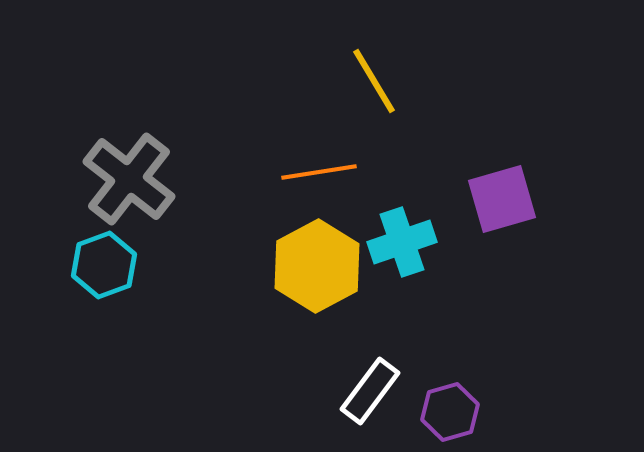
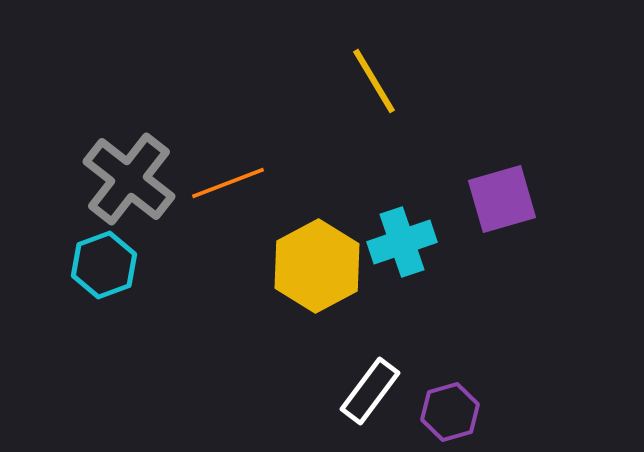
orange line: moved 91 px left, 11 px down; rotated 12 degrees counterclockwise
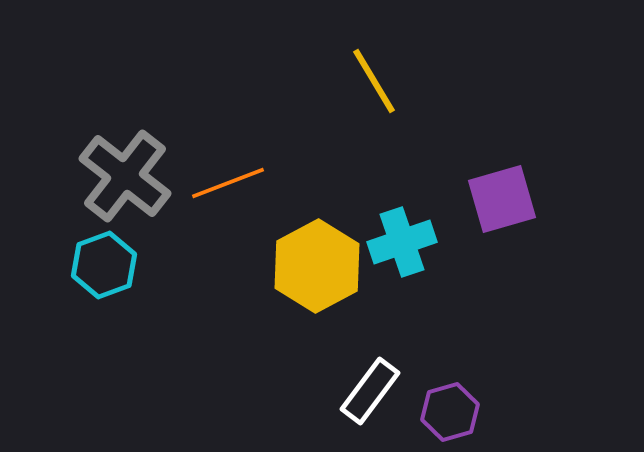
gray cross: moved 4 px left, 3 px up
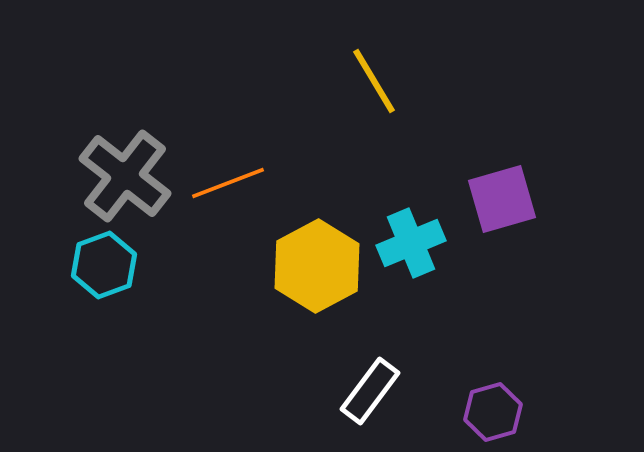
cyan cross: moved 9 px right, 1 px down; rotated 4 degrees counterclockwise
purple hexagon: moved 43 px right
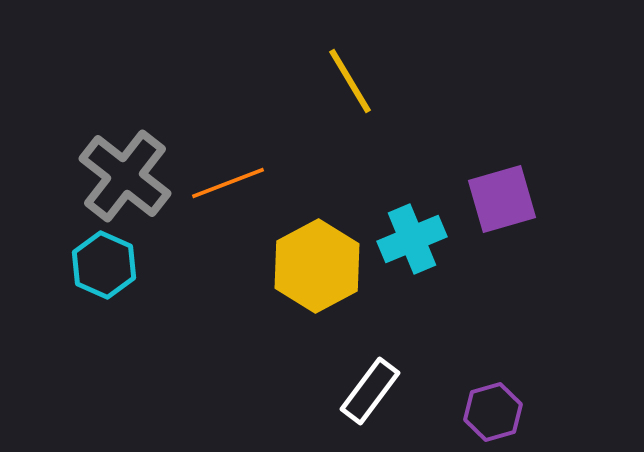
yellow line: moved 24 px left
cyan cross: moved 1 px right, 4 px up
cyan hexagon: rotated 16 degrees counterclockwise
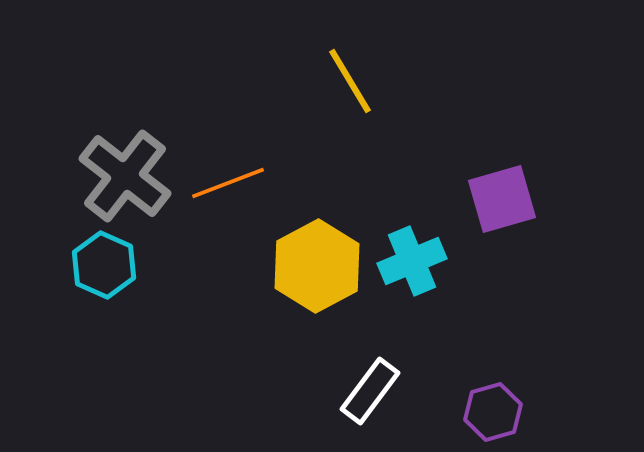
cyan cross: moved 22 px down
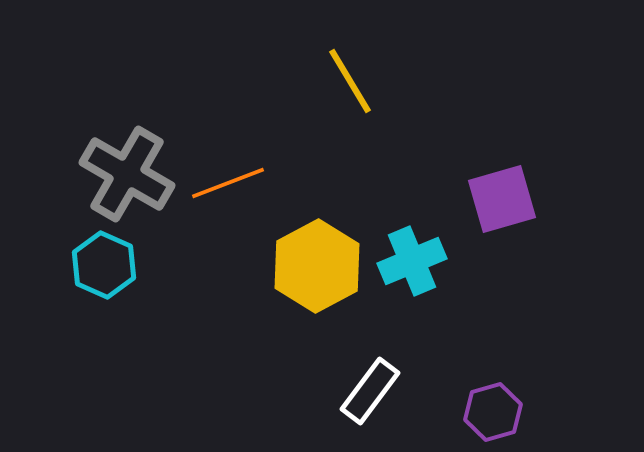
gray cross: moved 2 px right, 2 px up; rotated 8 degrees counterclockwise
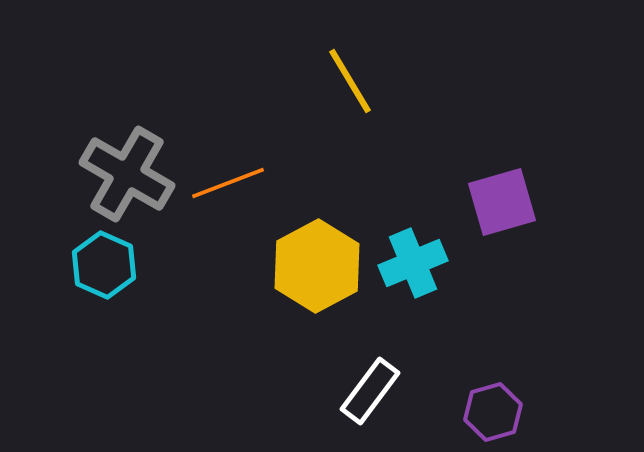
purple square: moved 3 px down
cyan cross: moved 1 px right, 2 px down
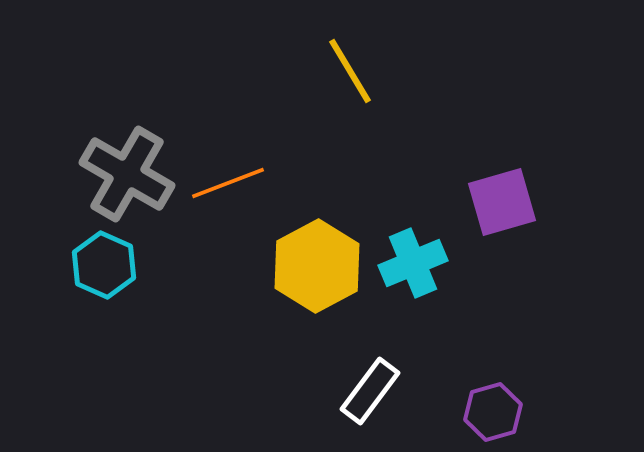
yellow line: moved 10 px up
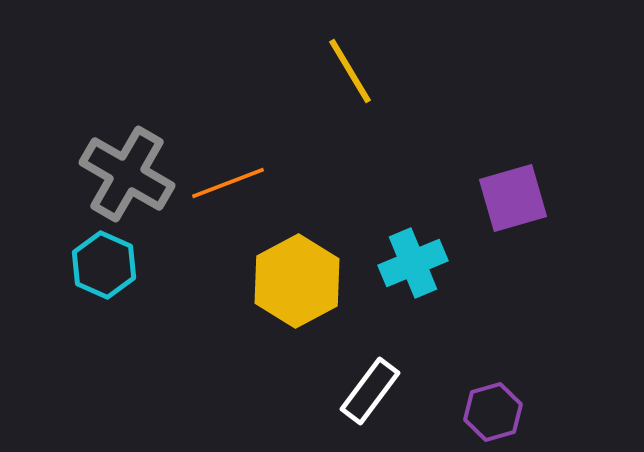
purple square: moved 11 px right, 4 px up
yellow hexagon: moved 20 px left, 15 px down
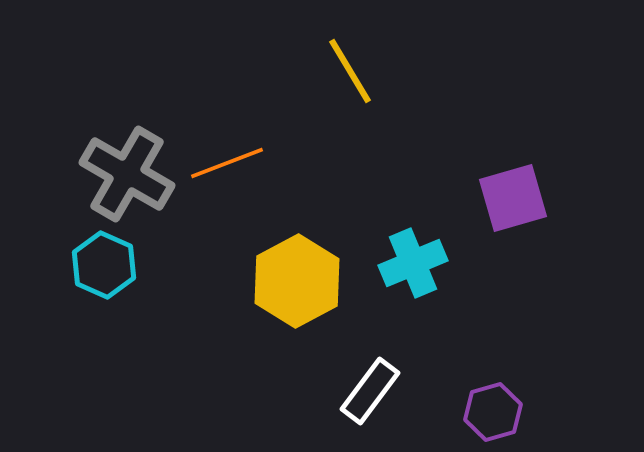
orange line: moved 1 px left, 20 px up
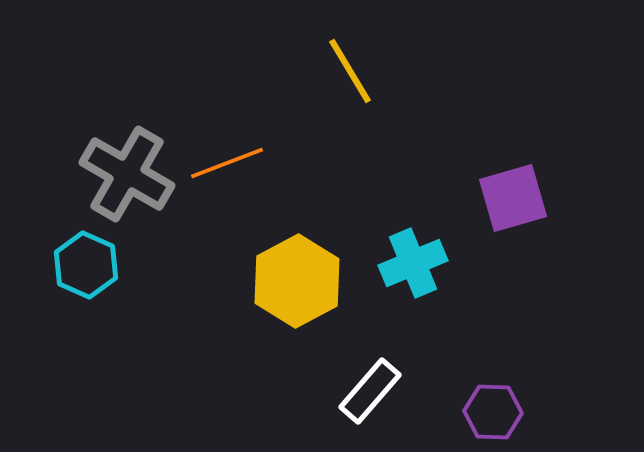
cyan hexagon: moved 18 px left
white rectangle: rotated 4 degrees clockwise
purple hexagon: rotated 18 degrees clockwise
